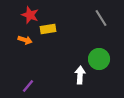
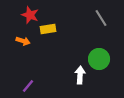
orange arrow: moved 2 px left, 1 px down
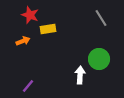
orange arrow: rotated 40 degrees counterclockwise
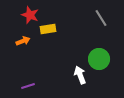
white arrow: rotated 24 degrees counterclockwise
purple line: rotated 32 degrees clockwise
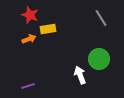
orange arrow: moved 6 px right, 2 px up
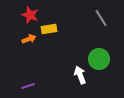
yellow rectangle: moved 1 px right
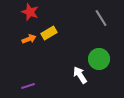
red star: moved 3 px up
yellow rectangle: moved 4 px down; rotated 21 degrees counterclockwise
white arrow: rotated 12 degrees counterclockwise
